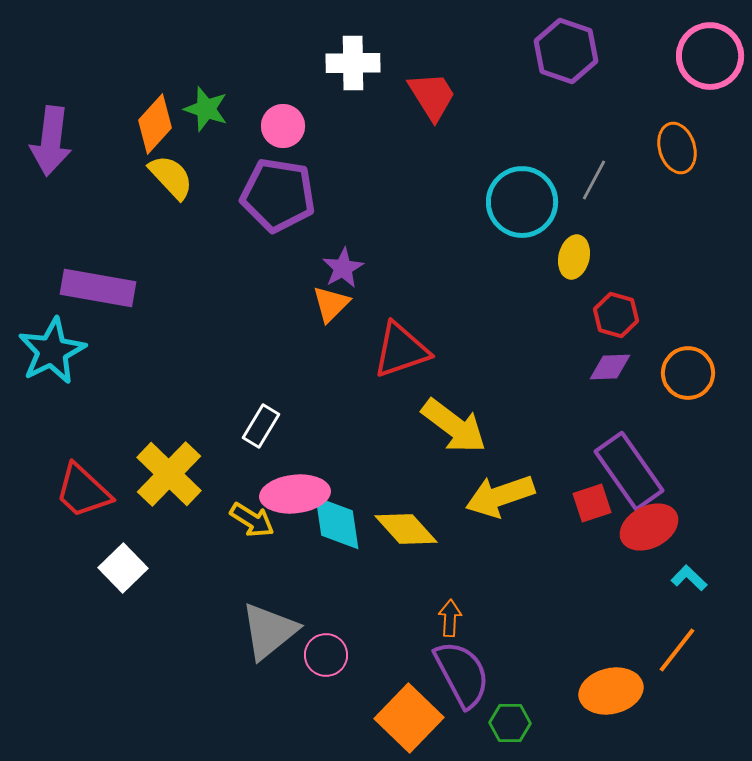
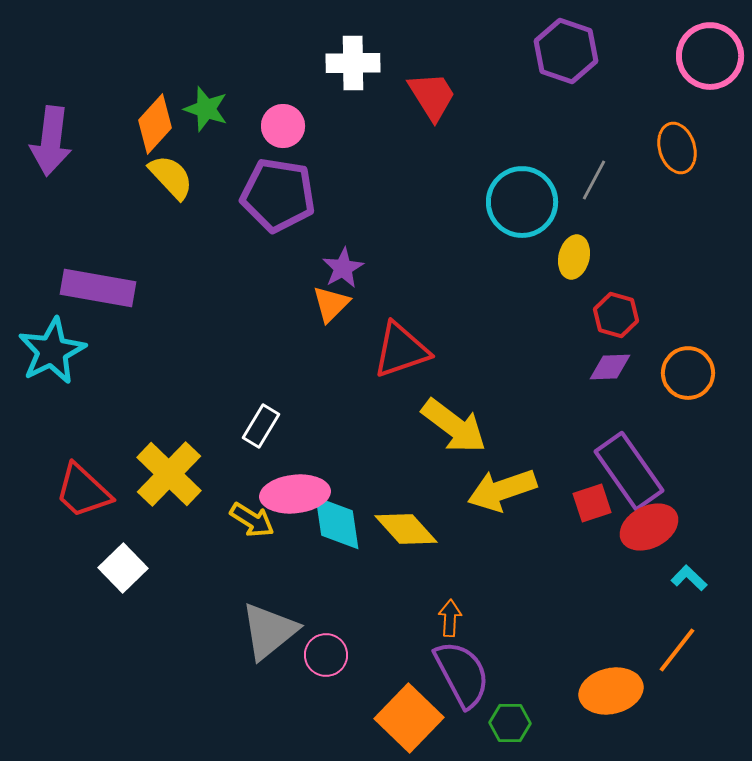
yellow arrow at (500, 496): moved 2 px right, 6 px up
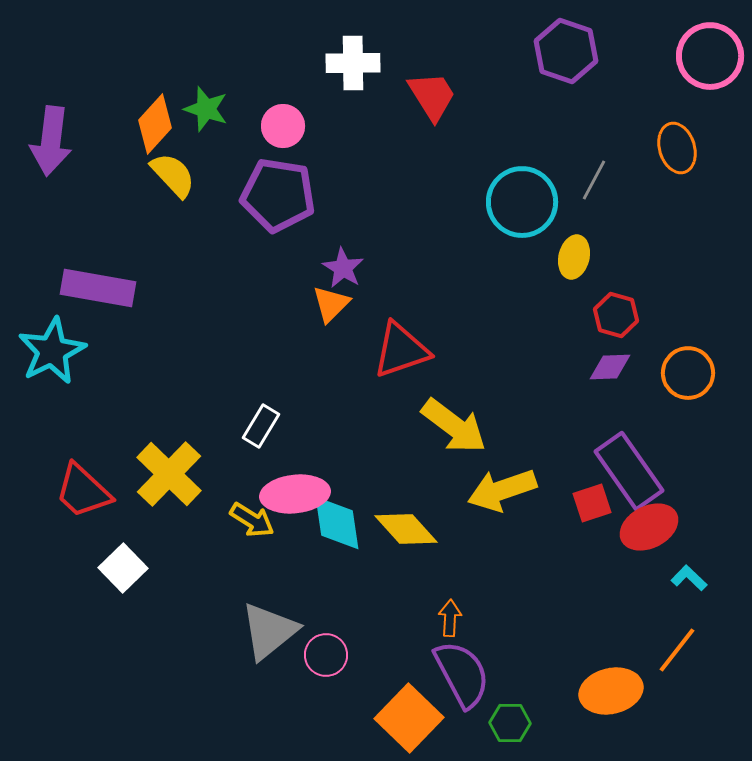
yellow semicircle at (171, 177): moved 2 px right, 2 px up
purple star at (343, 268): rotated 12 degrees counterclockwise
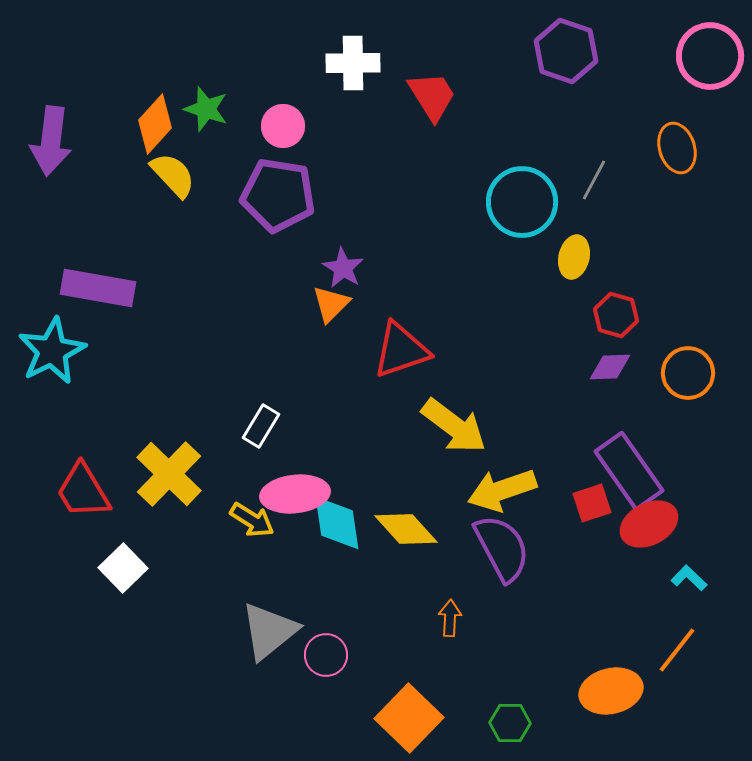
red trapezoid at (83, 491): rotated 16 degrees clockwise
red ellipse at (649, 527): moved 3 px up
purple semicircle at (462, 674): moved 40 px right, 126 px up
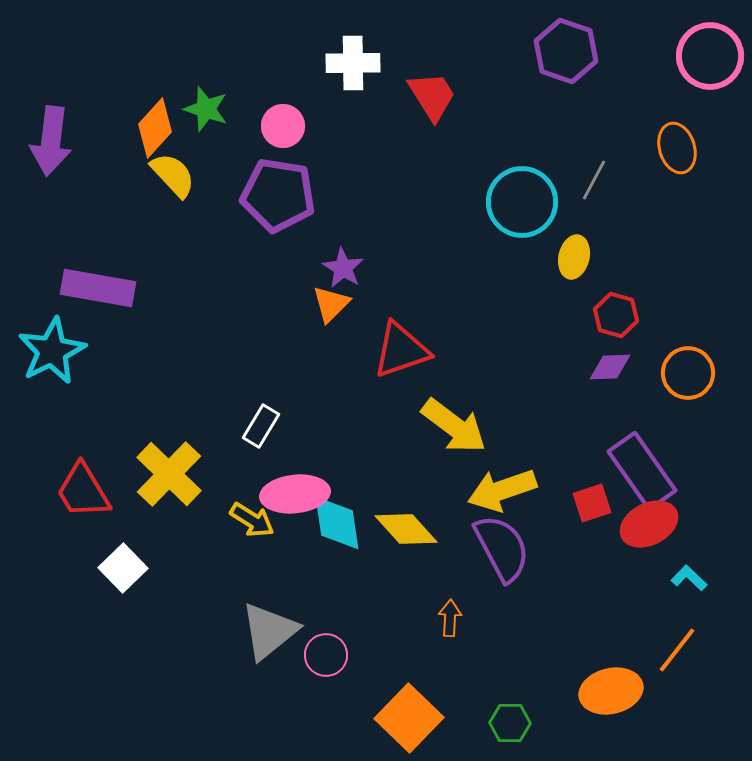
orange diamond at (155, 124): moved 4 px down
purple rectangle at (629, 471): moved 13 px right
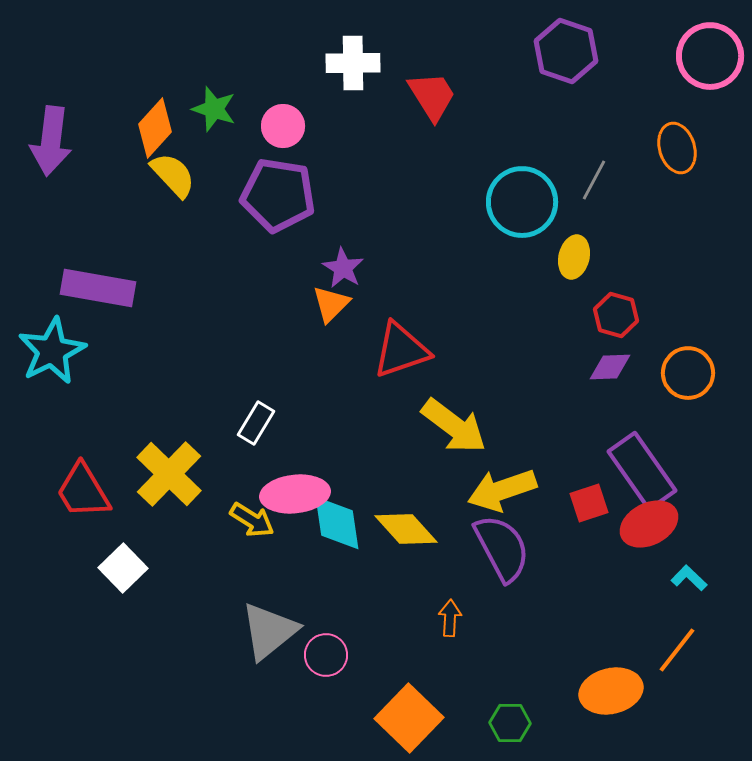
green star at (206, 109): moved 8 px right
white rectangle at (261, 426): moved 5 px left, 3 px up
red square at (592, 503): moved 3 px left
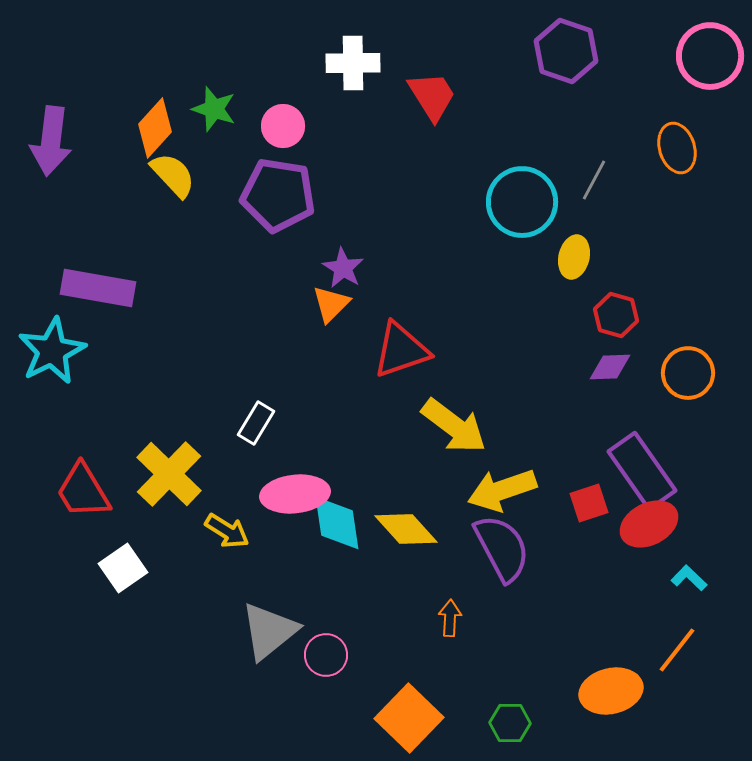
yellow arrow at (252, 520): moved 25 px left, 11 px down
white square at (123, 568): rotated 9 degrees clockwise
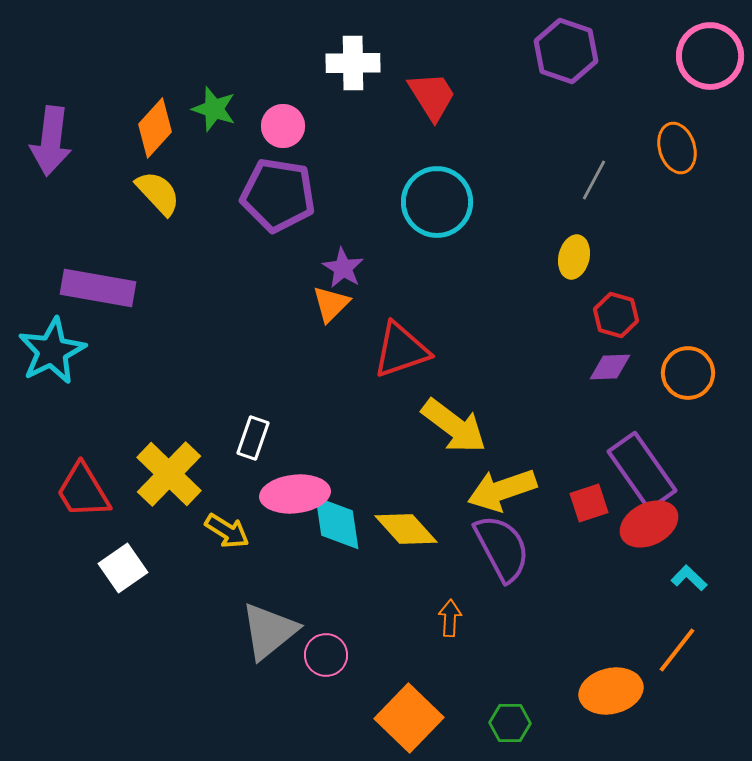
yellow semicircle at (173, 175): moved 15 px left, 18 px down
cyan circle at (522, 202): moved 85 px left
white rectangle at (256, 423): moved 3 px left, 15 px down; rotated 12 degrees counterclockwise
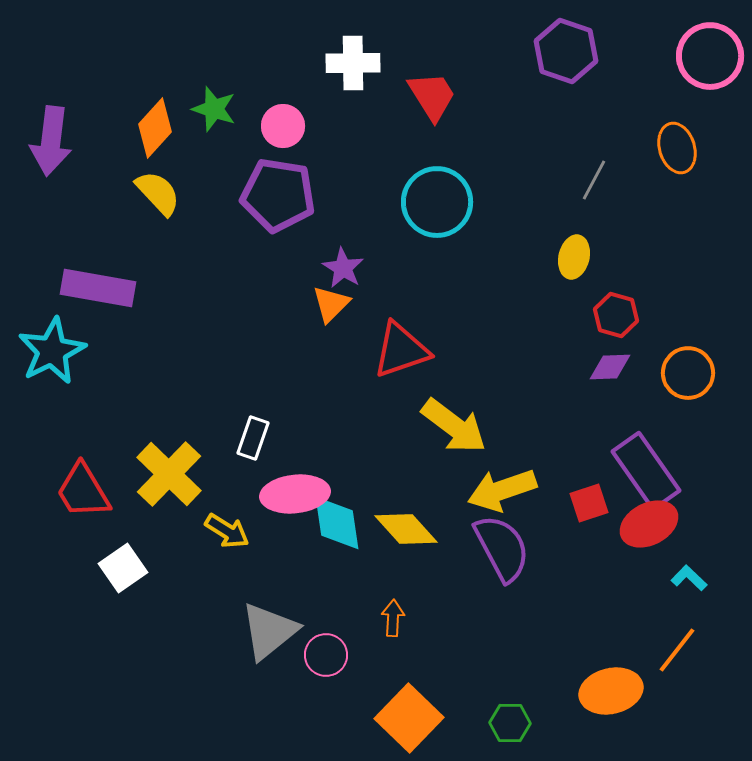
purple rectangle at (642, 471): moved 4 px right
orange arrow at (450, 618): moved 57 px left
